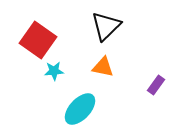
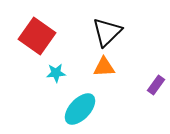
black triangle: moved 1 px right, 6 px down
red square: moved 1 px left, 4 px up
orange triangle: moved 1 px right; rotated 15 degrees counterclockwise
cyan star: moved 2 px right, 2 px down
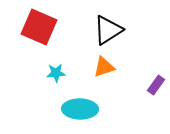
black triangle: moved 1 px right, 2 px up; rotated 12 degrees clockwise
red square: moved 2 px right, 9 px up; rotated 12 degrees counterclockwise
orange triangle: rotated 15 degrees counterclockwise
cyan ellipse: rotated 48 degrees clockwise
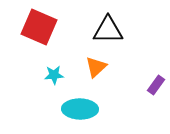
black triangle: rotated 32 degrees clockwise
orange triangle: moved 8 px left; rotated 25 degrees counterclockwise
cyan star: moved 2 px left, 2 px down
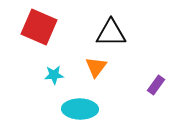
black triangle: moved 3 px right, 3 px down
orange triangle: rotated 10 degrees counterclockwise
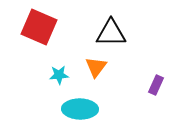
cyan star: moved 5 px right
purple rectangle: rotated 12 degrees counterclockwise
